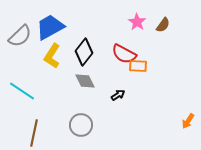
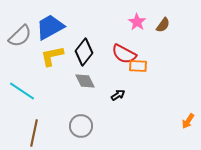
yellow L-shape: rotated 45 degrees clockwise
gray circle: moved 1 px down
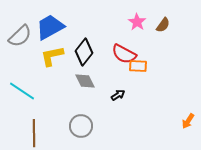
brown line: rotated 12 degrees counterclockwise
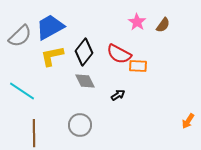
red semicircle: moved 5 px left
gray circle: moved 1 px left, 1 px up
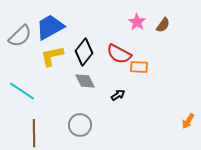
orange rectangle: moved 1 px right, 1 px down
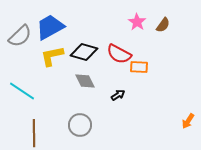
black diamond: rotated 68 degrees clockwise
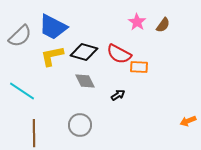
blue trapezoid: moved 3 px right; rotated 124 degrees counterclockwise
orange arrow: rotated 35 degrees clockwise
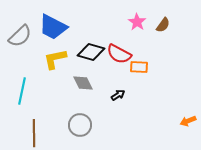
black diamond: moved 7 px right
yellow L-shape: moved 3 px right, 3 px down
gray diamond: moved 2 px left, 2 px down
cyan line: rotated 68 degrees clockwise
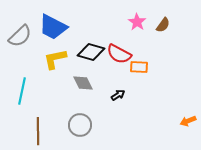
brown line: moved 4 px right, 2 px up
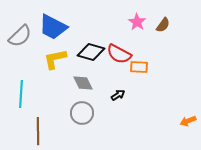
cyan line: moved 1 px left, 3 px down; rotated 8 degrees counterclockwise
gray circle: moved 2 px right, 12 px up
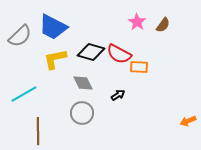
cyan line: moved 3 px right; rotated 56 degrees clockwise
